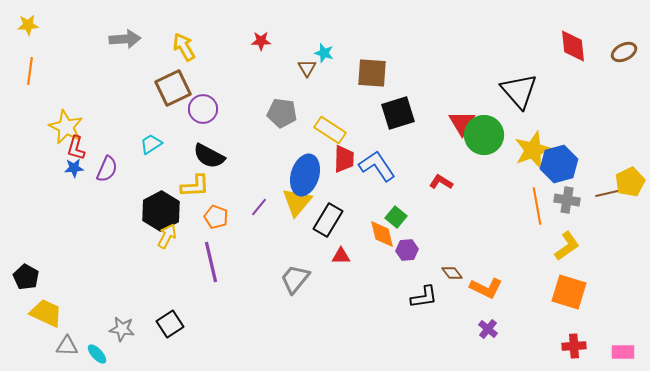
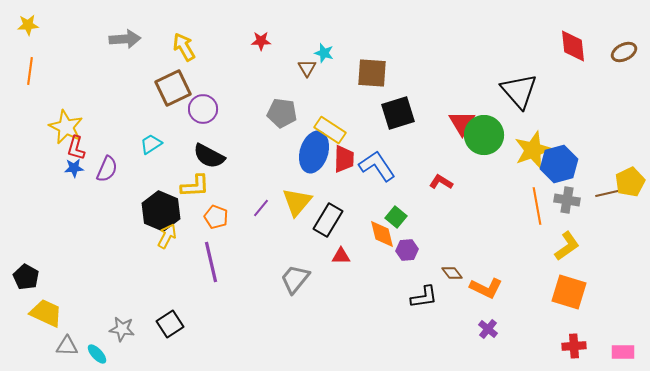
blue ellipse at (305, 175): moved 9 px right, 23 px up
purple line at (259, 207): moved 2 px right, 1 px down
black hexagon at (161, 211): rotated 9 degrees counterclockwise
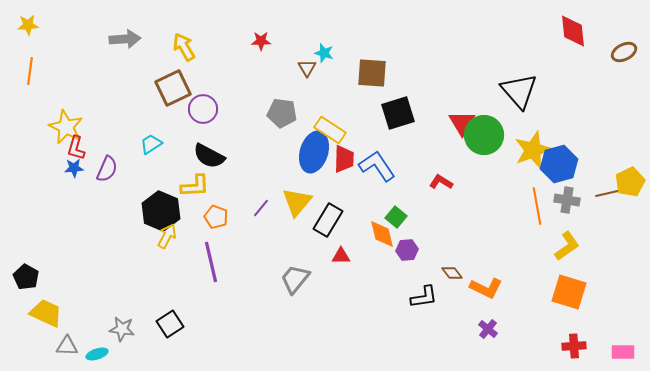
red diamond at (573, 46): moved 15 px up
cyan ellipse at (97, 354): rotated 65 degrees counterclockwise
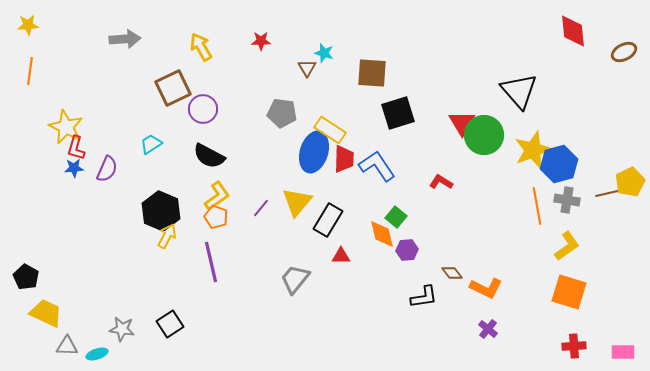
yellow arrow at (184, 47): moved 17 px right
yellow L-shape at (195, 186): moved 22 px right, 10 px down; rotated 32 degrees counterclockwise
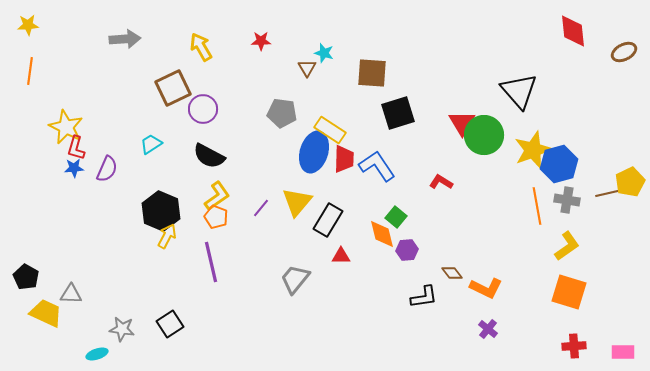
gray triangle at (67, 346): moved 4 px right, 52 px up
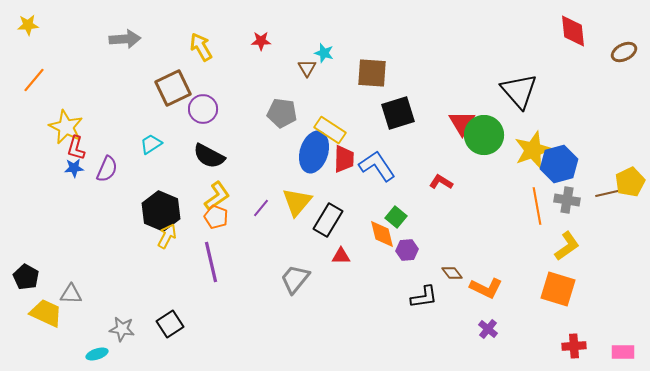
orange line at (30, 71): moved 4 px right, 9 px down; rotated 32 degrees clockwise
orange square at (569, 292): moved 11 px left, 3 px up
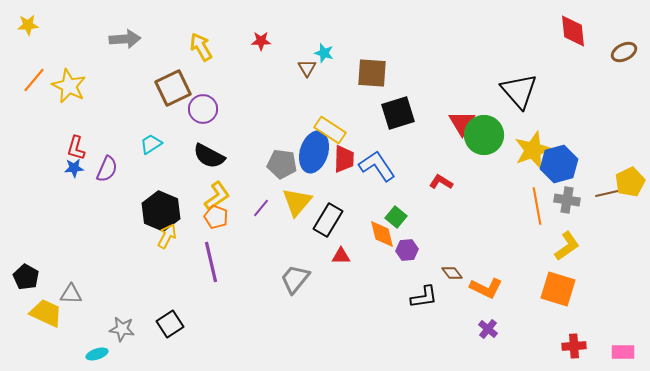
gray pentagon at (282, 113): moved 51 px down
yellow star at (66, 127): moved 3 px right, 41 px up
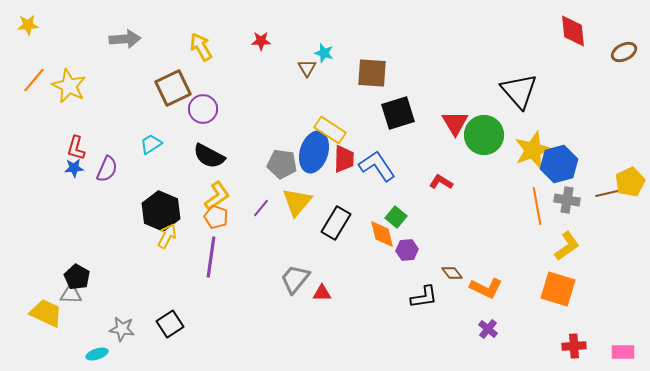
red triangle at (462, 123): moved 7 px left
black rectangle at (328, 220): moved 8 px right, 3 px down
red triangle at (341, 256): moved 19 px left, 37 px down
purple line at (211, 262): moved 5 px up; rotated 21 degrees clockwise
black pentagon at (26, 277): moved 51 px right
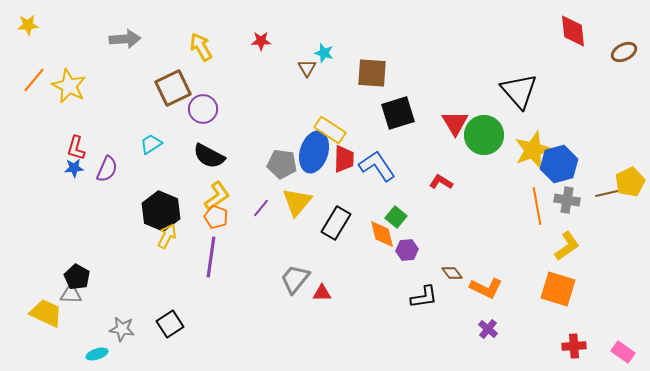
pink rectangle at (623, 352): rotated 35 degrees clockwise
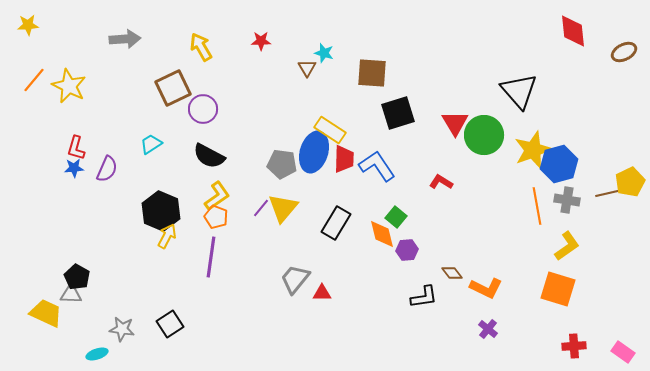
yellow triangle at (297, 202): moved 14 px left, 6 px down
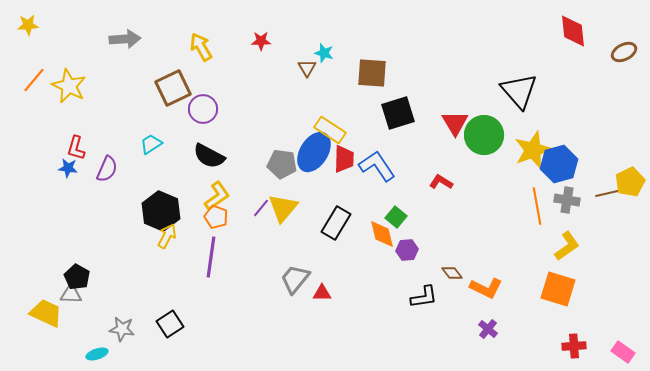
blue ellipse at (314, 152): rotated 15 degrees clockwise
blue star at (74, 168): moved 6 px left; rotated 12 degrees clockwise
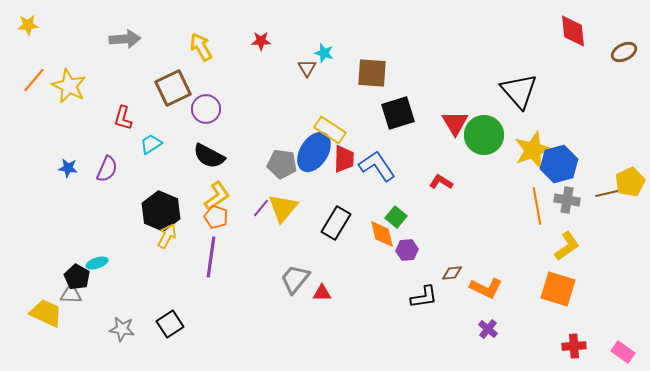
purple circle at (203, 109): moved 3 px right
red L-shape at (76, 148): moved 47 px right, 30 px up
brown diamond at (452, 273): rotated 60 degrees counterclockwise
cyan ellipse at (97, 354): moved 91 px up
